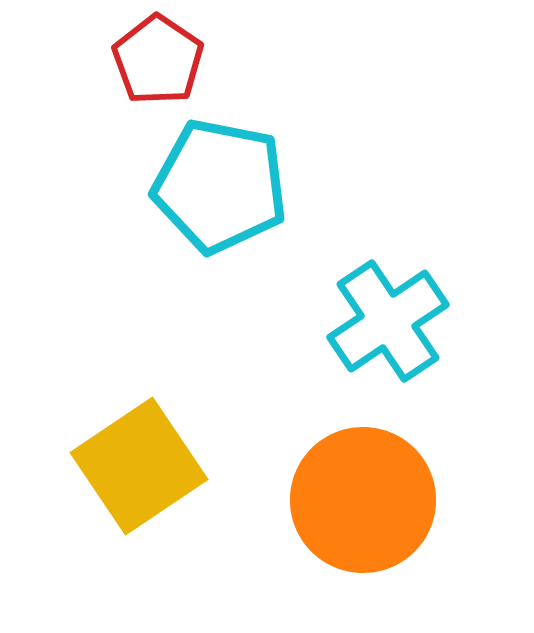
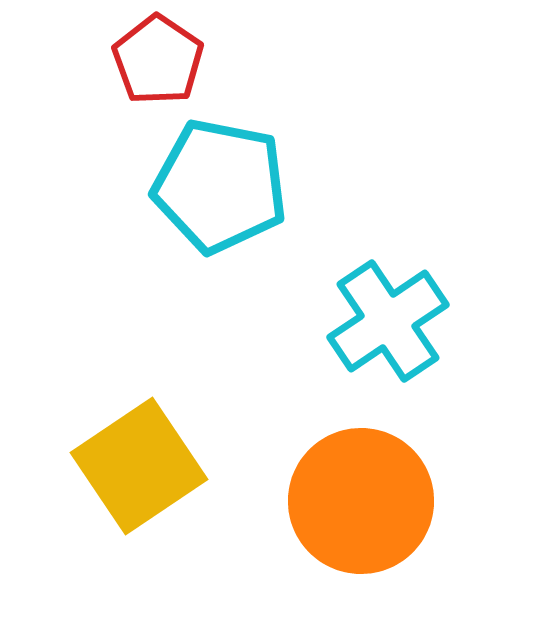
orange circle: moved 2 px left, 1 px down
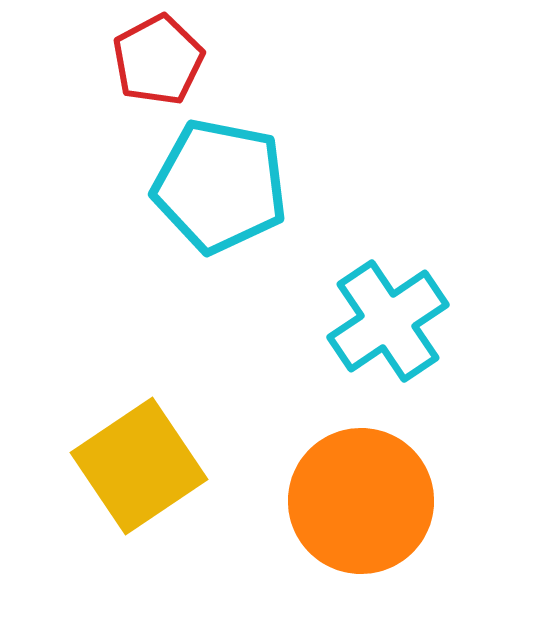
red pentagon: rotated 10 degrees clockwise
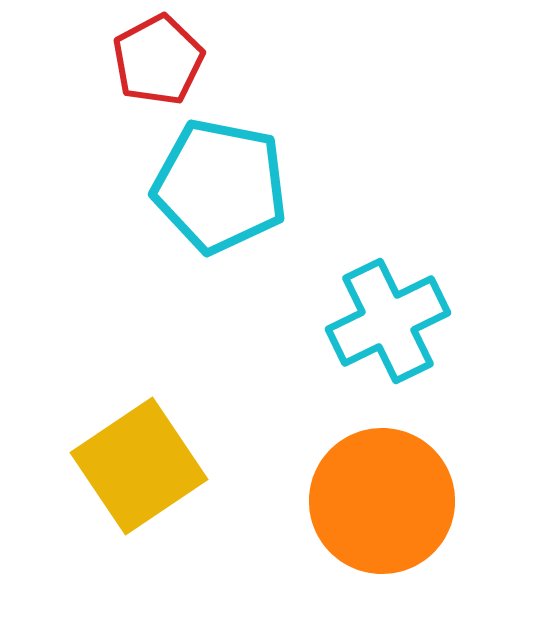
cyan cross: rotated 8 degrees clockwise
orange circle: moved 21 px right
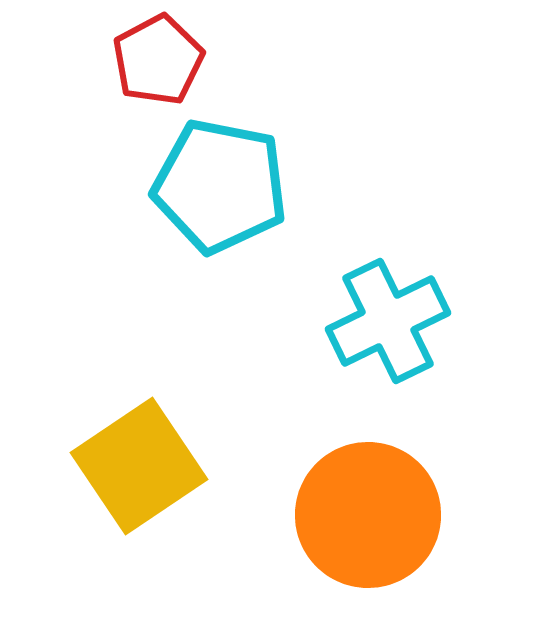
orange circle: moved 14 px left, 14 px down
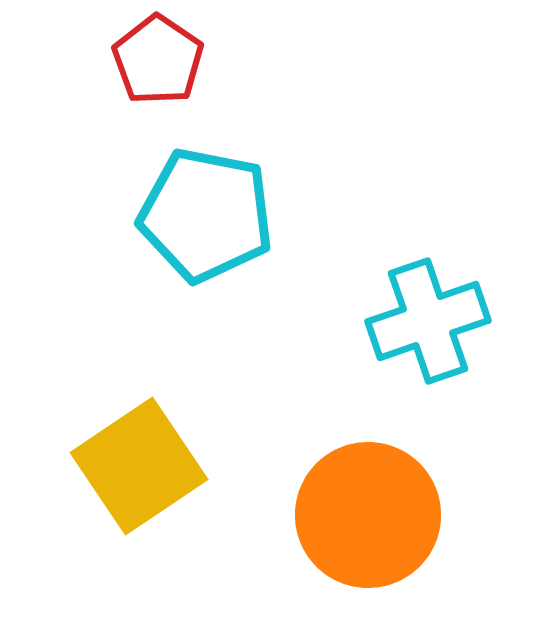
red pentagon: rotated 10 degrees counterclockwise
cyan pentagon: moved 14 px left, 29 px down
cyan cross: moved 40 px right; rotated 7 degrees clockwise
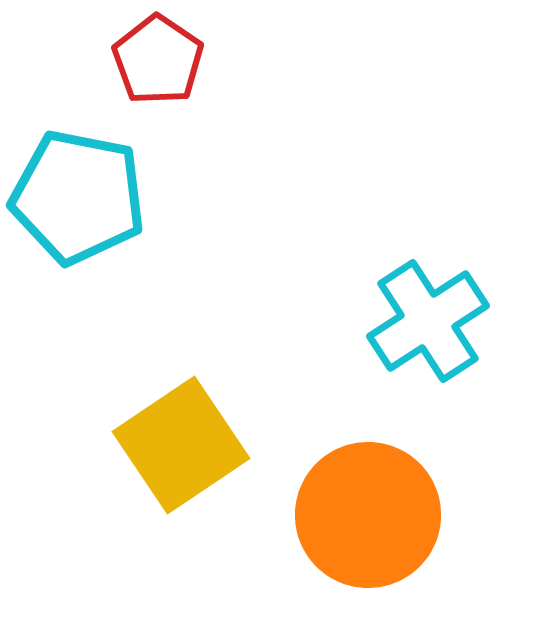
cyan pentagon: moved 128 px left, 18 px up
cyan cross: rotated 14 degrees counterclockwise
yellow square: moved 42 px right, 21 px up
